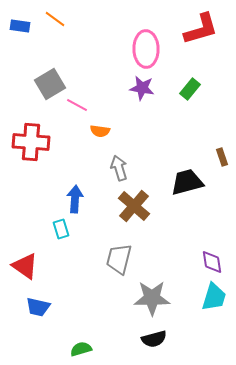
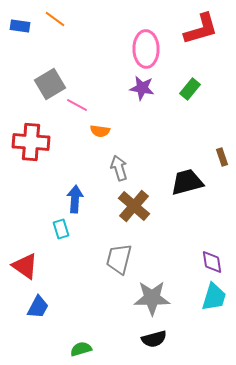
blue trapezoid: rotated 75 degrees counterclockwise
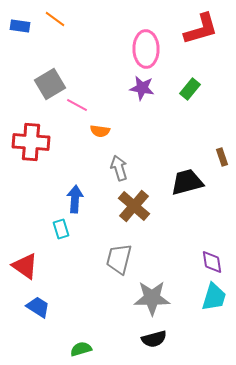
blue trapezoid: rotated 85 degrees counterclockwise
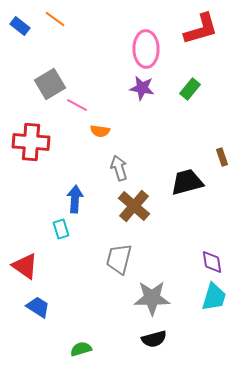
blue rectangle: rotated 30 degrees clockwise
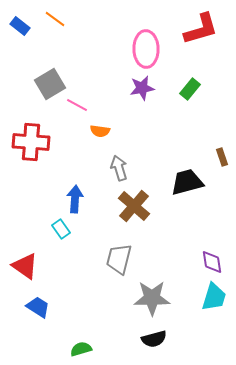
purple star: rotated 20 degrees counterclockwise
cyan rectangle: rotated 18 degrees counterclockwise
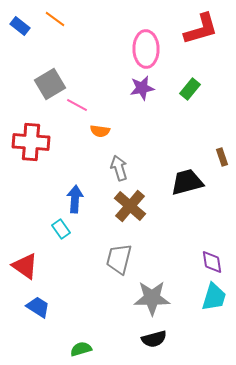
brown cross: moved 4 px left
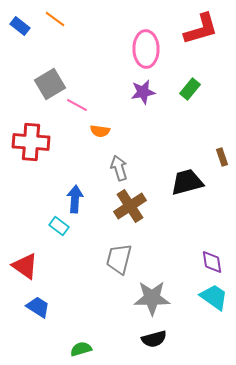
purple star: moved 1 px right, 4 px down
brown cross: rotated 16 degrees clockwise
cyan rectangle: moved 2 px left, 3 px up; rotated 18 degrees counterclockwise
cyan trapezoid: rotated 72 degrees counterclockwise
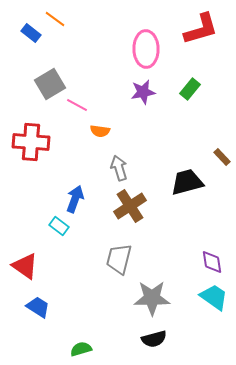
blue rectangle: moved 11 px right, 7 px down
brown rectangle: rotated 24 degrees counterclockwise
blue arrow: rotated 16 degrees clockwise
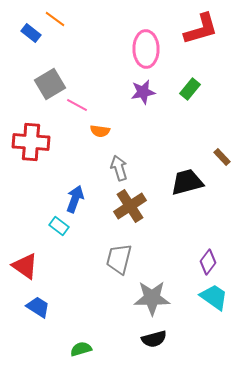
purple diamond: moved 4 px left; rotated 45 degrees clockwise
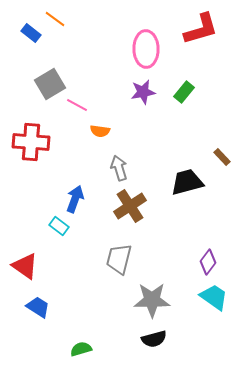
green rectangle: moved 6 px left, 3 px down
gray star: moved 2 px down
